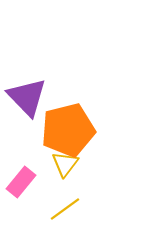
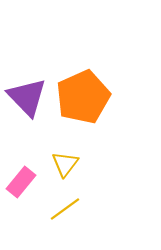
orange pentagon: moved 15 px right, 33 px up; rotated 10 degrees counterclockwise
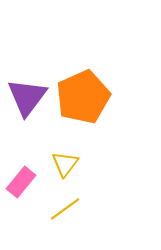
purple triangle: rotated 21 degrees clockwise
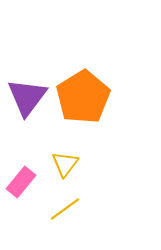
orange pentagon: rotated 8 degrees counterclockwise
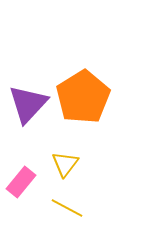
purple triangle: moved 1 px right, 7 px down; rotated 6 degrees clockwise
yellow line: moved 2 px right, 1 px up; rotated 64 degrees clockwise
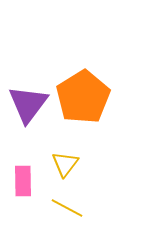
purple triangle: rotated 6 degrees counterclockwise
pink rectangle: moved 2 px right, 1 px up; rotated 40 degrees counterclockwise
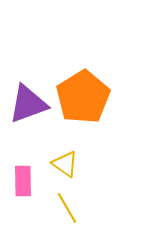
purple triangle: rotated 33 degrees clockwise
yellow triangle: rotated 32 degrees counterclockwise
yellow line: rotated 32 degrees clockwise
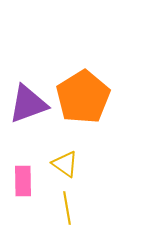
yellow line: rotated 20 degrees clockwise
